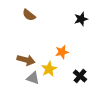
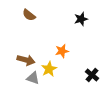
orange star: moved 1 px up
black cross: moved 12 px right, 1 px up
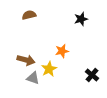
brown semicircle: rotated 128 degrees clockwise
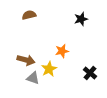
black cross: moved 2 px left, 2 px up
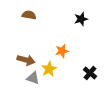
brown semicircle: rotated 24 degrees clockwise
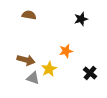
orange star: moved 4 px right
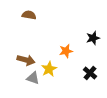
black star: moved 12 px right, 19 px down
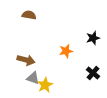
yellow star: moved 4 px left, 16 px down
black cross: moved 3 px right
